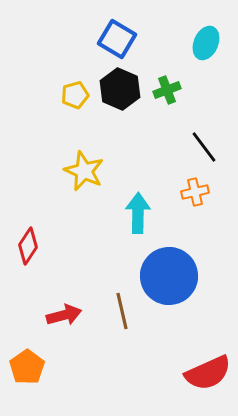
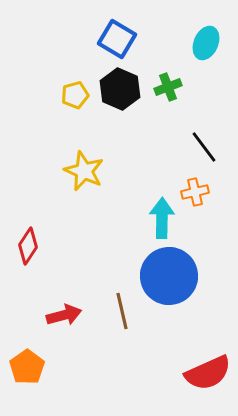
green cross: moved 1 px right, 3 px up
cyan arrow: moved 24 px right, 5 px down
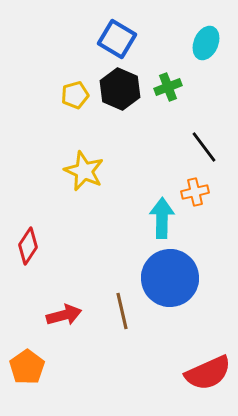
blue circle: moved 1 px right, 2 px down
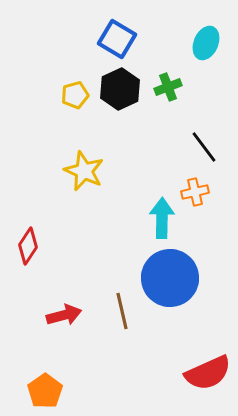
black hexagon: rotated 12 degrees clockwise
orange pentagon: moved 18 px right, 24 px down
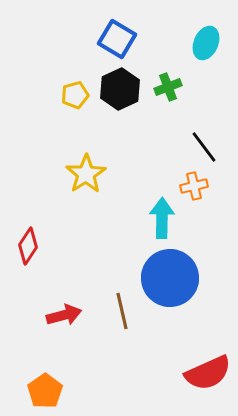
yellow star: moved 2 px right, 3 px down; rotated 15 degrees clockwise
orange cross: moved 1 px left, 6 px up
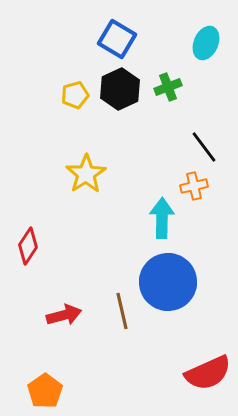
blue circle: moved 2 px left, 4 px down
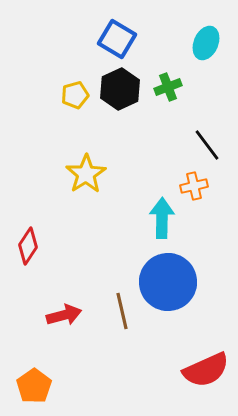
black line: moved 3 px right, 2 px up
red semicircle: moved 2 px left, 3 px up
orange pentagon: moved 11 px left, 5 px up
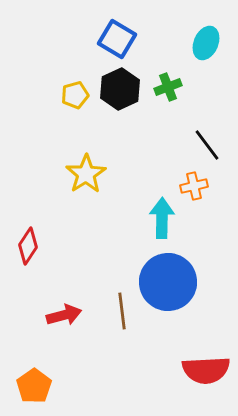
brown line: rotated 6 degrees clockwise
red semicircle: rotated 21 degrees clockwise
